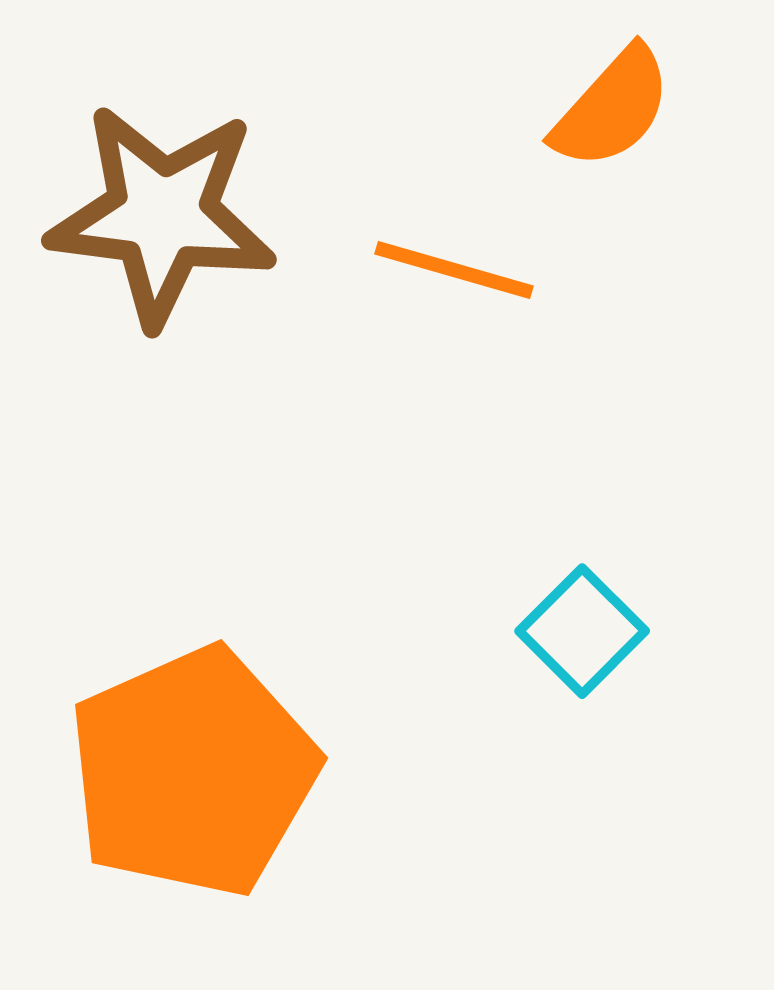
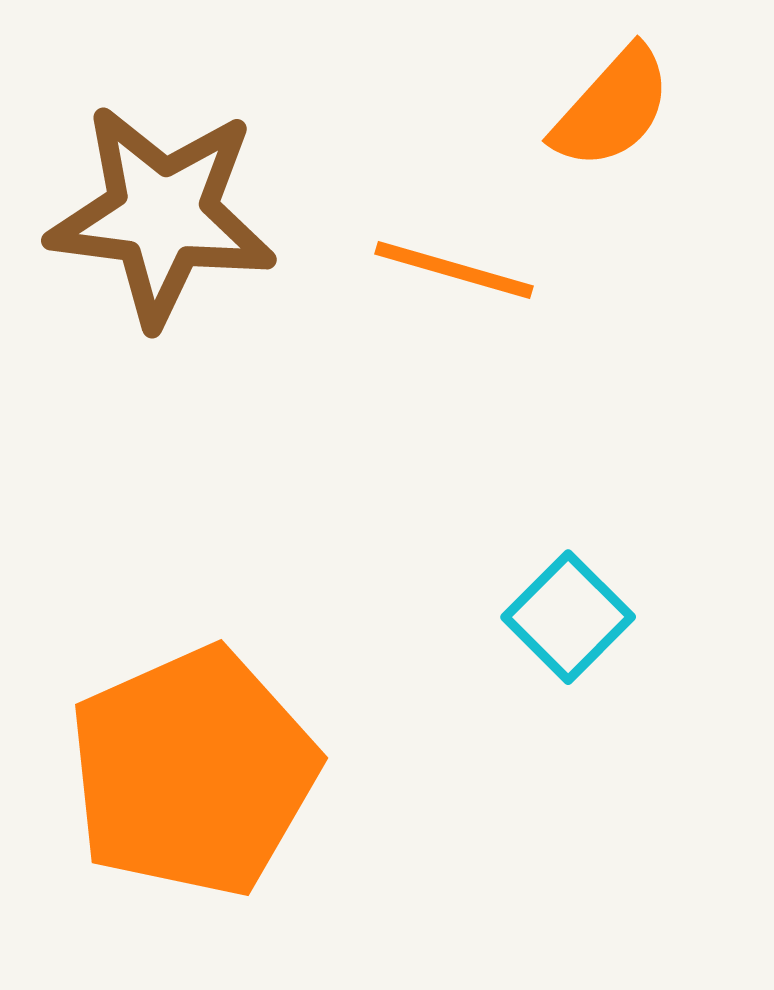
cyan square: moved 14 px left, 14 px up
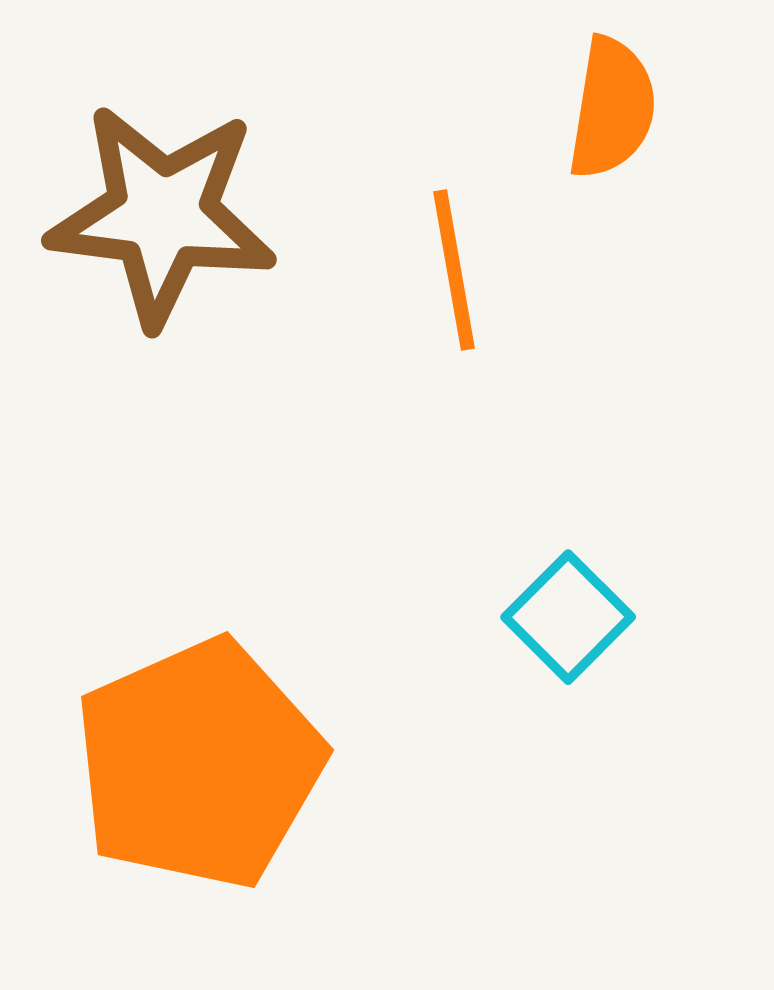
orange semicircle: rotated 33 degrees counterclockwise
orange line: rotated 64 degrees clockwise
orange pentagon: moved 6 px right, 8 px up
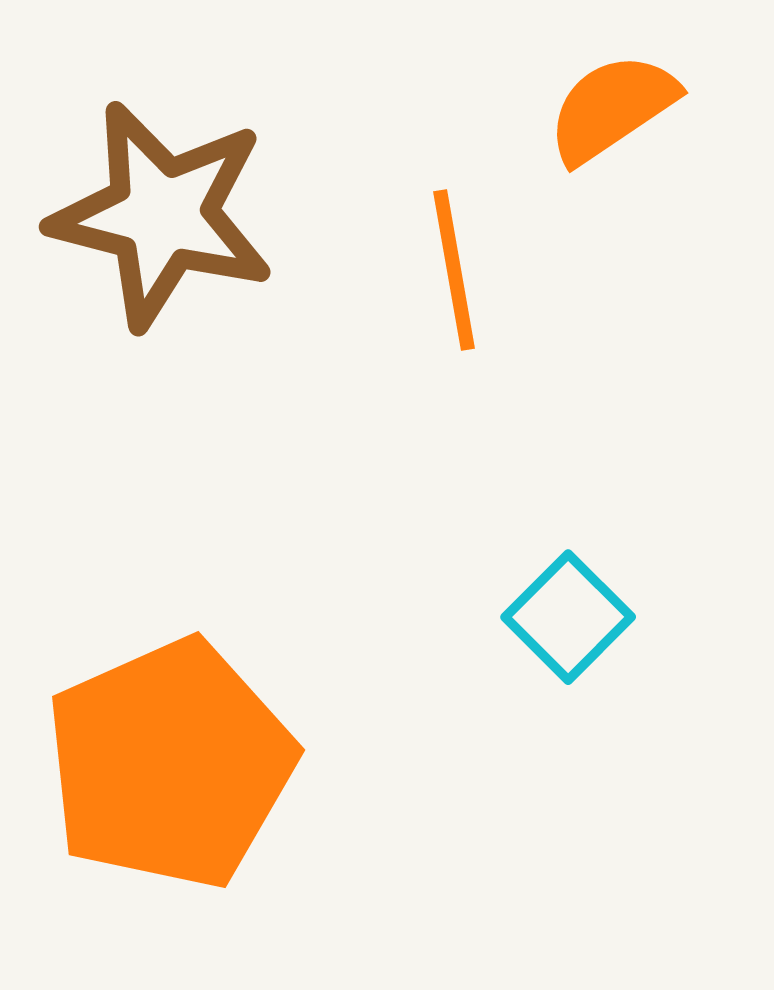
orange semicircle: rotated 133 degrees counterclockwise
brown star: rotated 7 degrees clockwise
orange pentagon: moved 29 px left
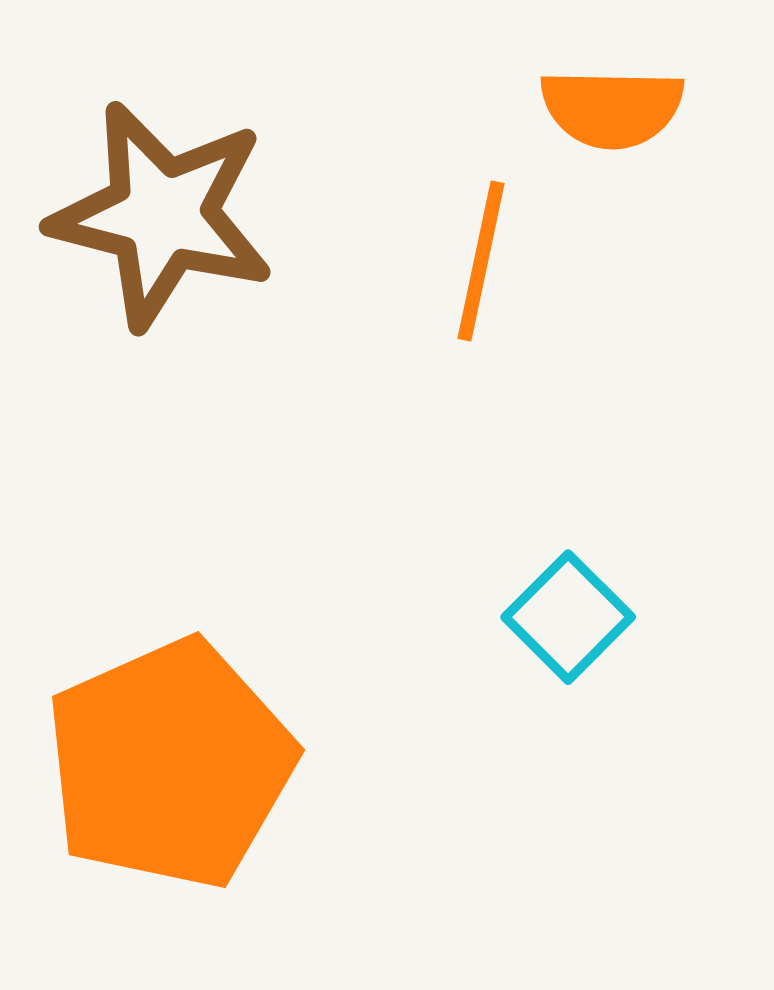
orange semicircle: rotated 145 degrees counterclockwise
orange line: moved 27 px right, 9 px up; rotated 22 degrees clockwise
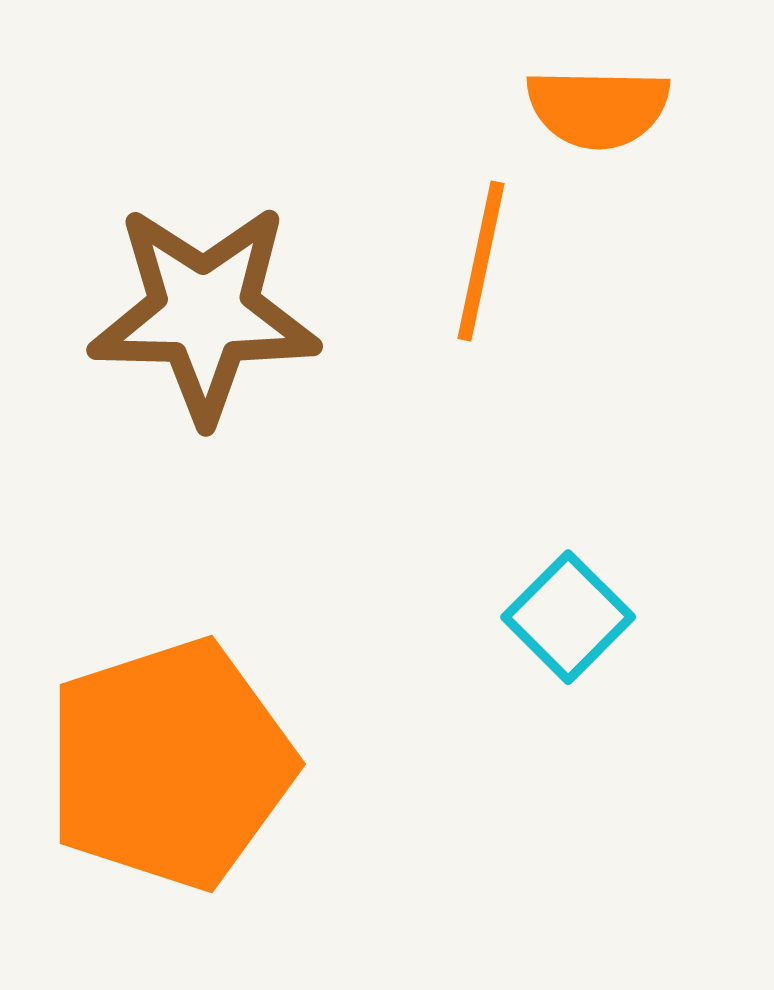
orange semicircle: moved 14 px left
brown star: moved 42 px right, 98 px down; rotated 13 degrees counterclockwise
orange pentagon: rotated 6 degrees clockwise
